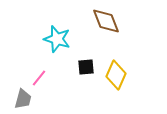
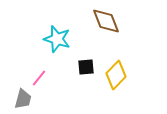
yellow diamond: rotated 20 degrees clockwise
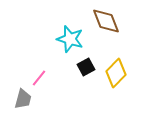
cyan star: moved 13 px right
black square: rotated 24 degrees counterclockwise
yellow diamond: moved 2 px up
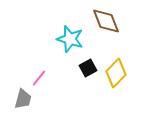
black square: moved 2 px right, 1 px down
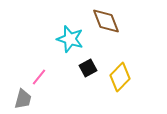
yellow diamond: moved 4 px right, 4 px down
pink line: moved 1 px up
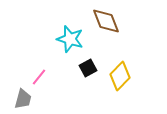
yellow diamond: moved 1 px up
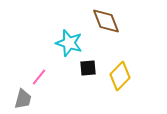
cyan star: moved 1 px left, 4 px down
black square: rotated 24 degrees clockwise
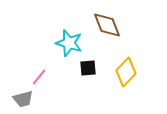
brown diamond: moved 1 px right, 4 px down
yellow diamond: moved 6 px right, 4 px up
gray trapezoid: rotated 60 degrees clockwise
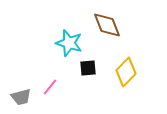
pink line: moved 11 px right, 10 px down
gray trapezoid: moved 2 px left, 2 px up
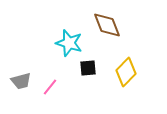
gray trapezoid: moved 16 px up
